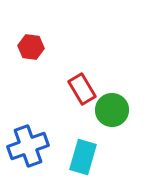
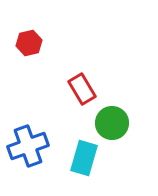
red hexagon: moved 2 px left, 4 px up; rotated 20 degrees counterclockwise
green circle: moved 13 px down
cyan rectangle: moved 1 px right, 1 px down
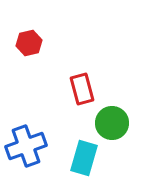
red rectangle: rotated 16 degrees clockwise
blue cross: moved 2 px left
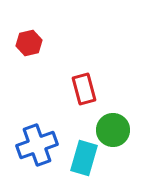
red rectangle: moved 2 px right
green circle: moved 1 px right, 7 px down
blue cross: moved 11 px right, 1 px up
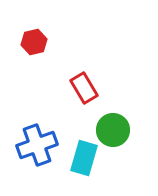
red hexagon: moved 5 px right, 1 px up
red rectangle: moved 1 px up; rotated 16 degrees counterclockwise
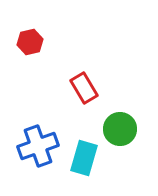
red hexagon: moved 4 px left
green circle: moved 7 px right, 1 px up
blue cross: moved 1 px right, 1 px down
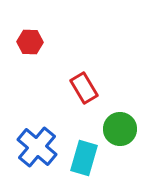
red hexagon: rotated 15 degrees clockwise
blue cross: moved 1 px left, 1 px down; rotated 30 degrees counterclockwise
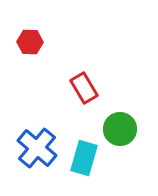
blue cross: moved 1 px down
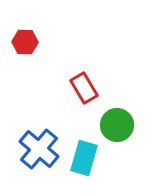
red hexagon: moved 5 px left
green circle: moved 3 px left, 4 px up
blue cross: moved 2 px right, 1 px down
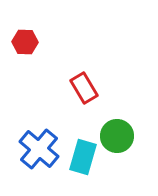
green circle: moved 11 px down
cyan rectangle: moved 1 px left, 1 px up
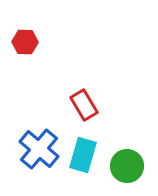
red rectangle: moved 17 px down
green circle: moved 10 px right, 30 px down
cyan rectangle: moved 2 px up
